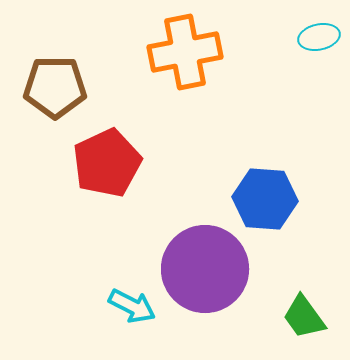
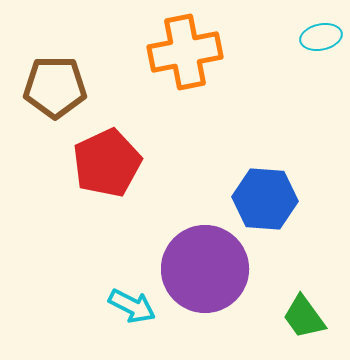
cyan ellipse: moved 2 px right
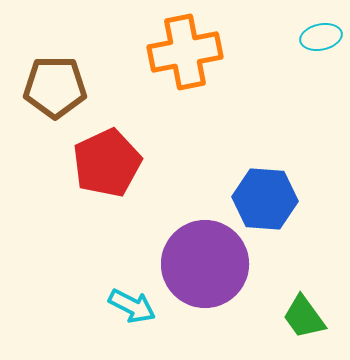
purple circle: moved 5 px up
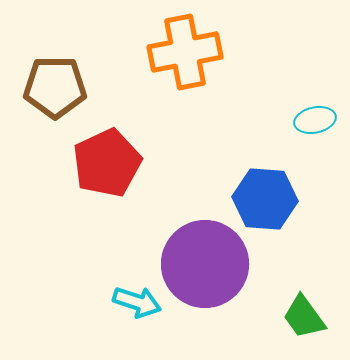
cyan ellipse: moved 6 px left, 83 px down
cyan arrow: moved 5 px right, 4 px up; rotated 9 degrees counterclockwise
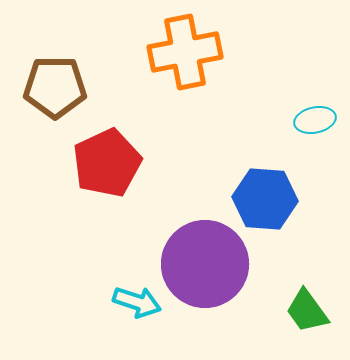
green trapezoid: moved 3 px right, 6 px up
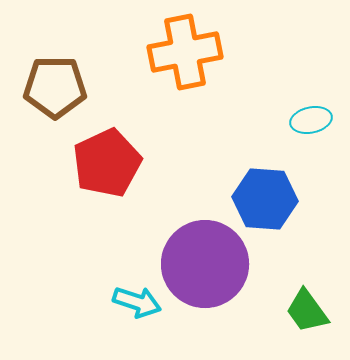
cyan ellipse: moved 4 px left
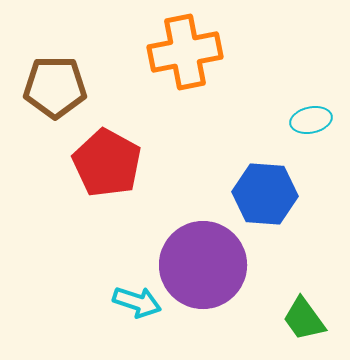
red pentagon: rotated 18 degrees counterclockwise
blue hexagon: moved 5 px up
purple circle: moved 2 px left, 1 px down
green trapezoid: moved 3 px left, 8 px down
